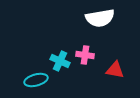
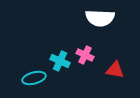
white semicircle: rotated 12 degrees clockwise
pink cross: rotated 18 degrees clockwise
cyan ellipse: moved 2 px left, 2 px up
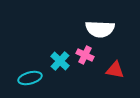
white semicircle: moved 11 px down
cyan cross: rotated 18 degrees clockwise
cyan ellipse: moved 4 px left
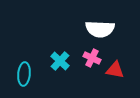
pink cross: moved 7 px right, 3 px down
cyan ellipse: moved 6 px left, 4 px up; rotated 70 degrees counterclockwise
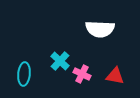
pink cross: moved 10 px left, 16 px down
red triangle: moved 6 px down
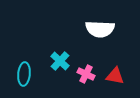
pink cross: moved 4 px right
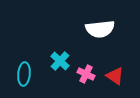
white semicircle: rotated 8 degrees counterclockwise
red triangle: rotated 24 degrees clockwise
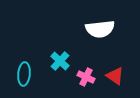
pink cross: moved 3 px down
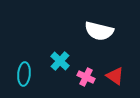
white semicircle: moved 1 px left, 2 px down; rotated 20 degrees clockwise
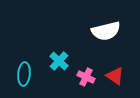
white semicircle: moved 7 px right; rotated 28 degrees counterclockwise
cyan cross: moved 1 px left
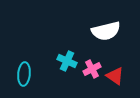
cyan cross: moved 8 px right; rotated 18 degrees counterclockwise
pink cross: moved 6 px right, 8 px up; rotated 36 degrees clockwise
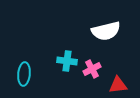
cyan cross: rotated 18 degrees counterclockwise
red triangle: moved 3 px right, 9 px down; rotated 42 degrees counterclockwise
